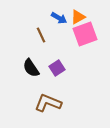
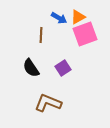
brown line: rotated 28 degrees clockwise
purple square: moved 6 px right
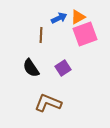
blue arrow: rotated 56 degrees counterclockwise
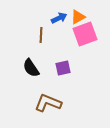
purple square: rotated 21 degrees clockwise
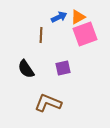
blue arrow: moved 1 px up
black semicircle: moved 5 px left, 1 px down
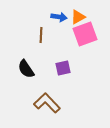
blue arrow: rotated 35 degrees clockwise
brown L-shape: moved 1 px left; rotated 24 degrees clockwise
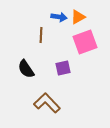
pink square: moved 8 px down
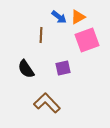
blue arrow: rotated 28 degrees clockwise
pink square: moved 2 px right, 2 px up
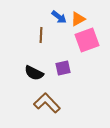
orange triangle: moved 2 px down
black semicircle: moved 8 px right, 4 px down; rotated 30 degrees counterclockwise
